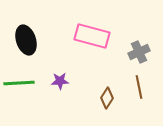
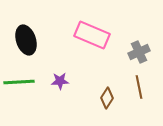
pink rectangle: moved 1 px up; rotated 8 degrees clockwise
green line: moved 1 px up
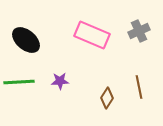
black ellipse: rotated 32 degrees counterclockwise
gray cross: moved 21 px up
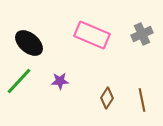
gray cross: moved 3 px right, 3 px down
black ellipse: moved 3 px right, 3 px down
green line: moved 1 px up; rotated 44 degrees counterclockwise
brown line: moved 3 px right, 13 px down
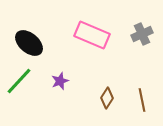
purple star: rotated 18 degrees counterclockwise
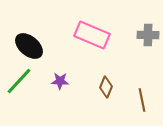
gray cross: moved 6 px right, 1 px down; rotated 25 degrees clockwise
black ellipse: moved 3 px down
purple star: rotated 24 degrees clockwise
brown diamond: moved 1 px left, 11 px up; rotated 10 degrees counterclockwise
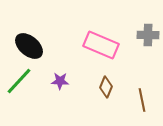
pink rectangle: moved 9 px right, 10 px down
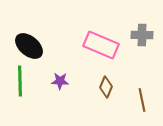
gray cross: moved 6 px left
green line: moved 1 px right; rotated 44 degrees counterclockwise
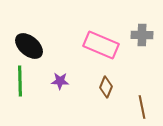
brown line: moved 7 px down
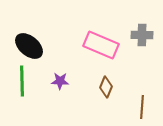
green line: moved 2 px right
brown line: rotated 15 degrees clockwise
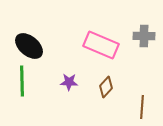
gray cross: moved 2 px right, 1 px down
purple star: moved 9 px right, 1 px down
brown diamond: rotated 20 degrees clockwise
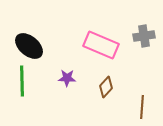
gray cross: rotated 10 degrees counterclockwise
purple star: moved 2 px left, 4 px up
